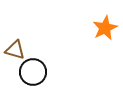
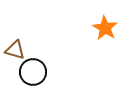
orange star: rotated 15 degrees counterclockwise
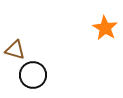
black circle: moved 3 px down
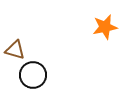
orange star: moved 1 px up; rotated 30 degrees clockwise
